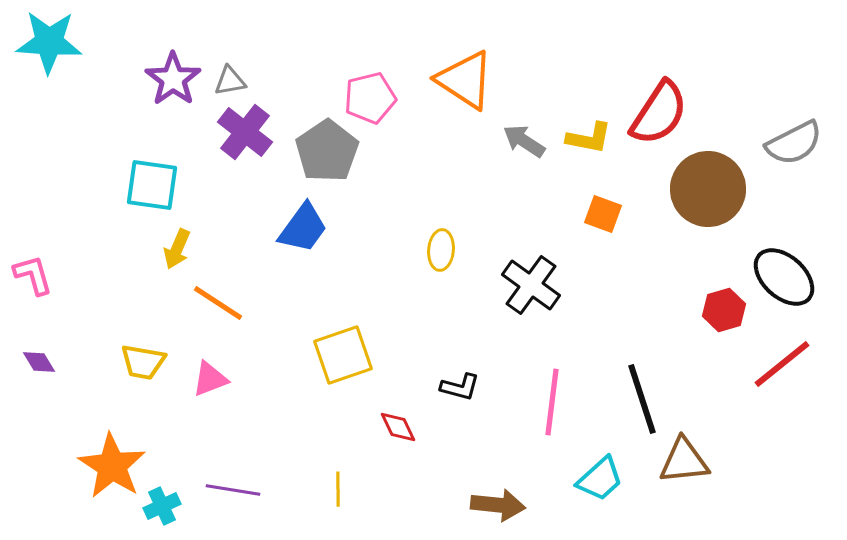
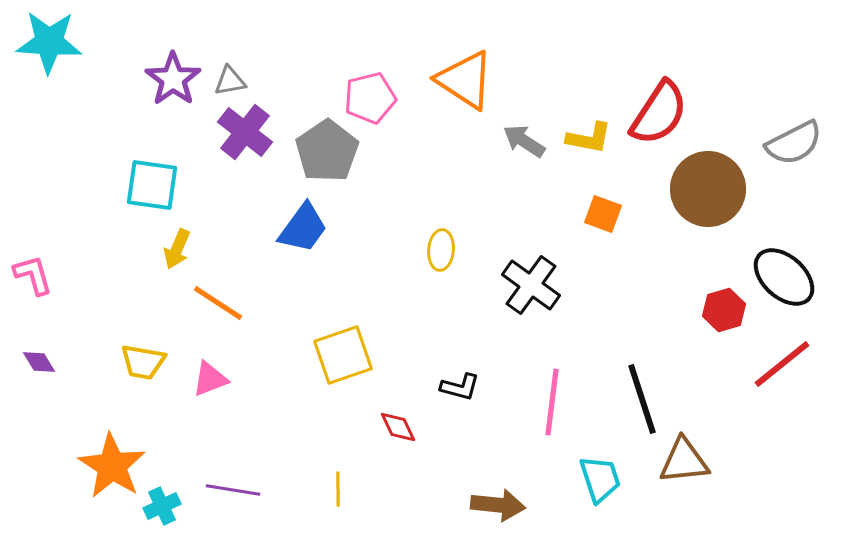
cyan trapezoid: rotated 66 degrees counterclockwise
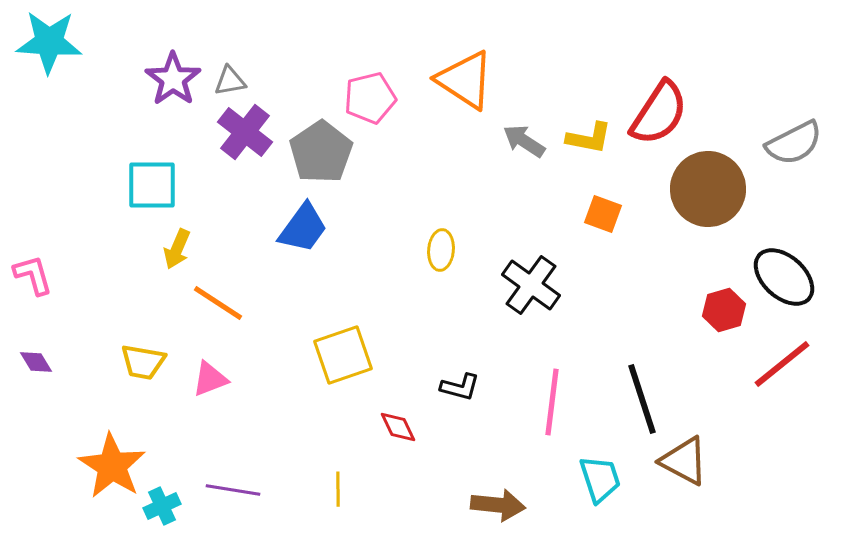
gray pentagon: moved 6 px left, 1 px down
cyan square: rotated 8 degrees counterclockwise
purple diamond: moved 3 px left
brown triangle: rotated 34 degrees clockwise
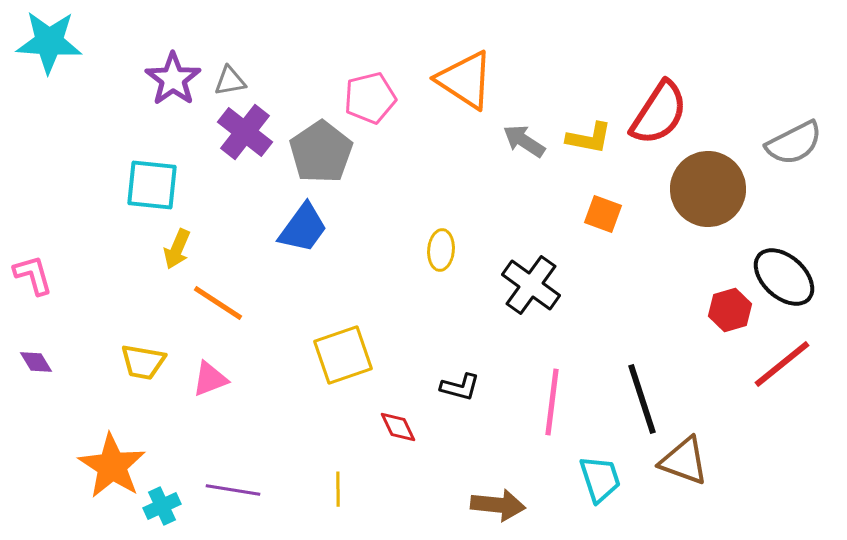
cyan square: rotated 6 degrees clockwise
red hexagon: moved 6 px right
brown triangle: rotated 8 degrees counterclockwise
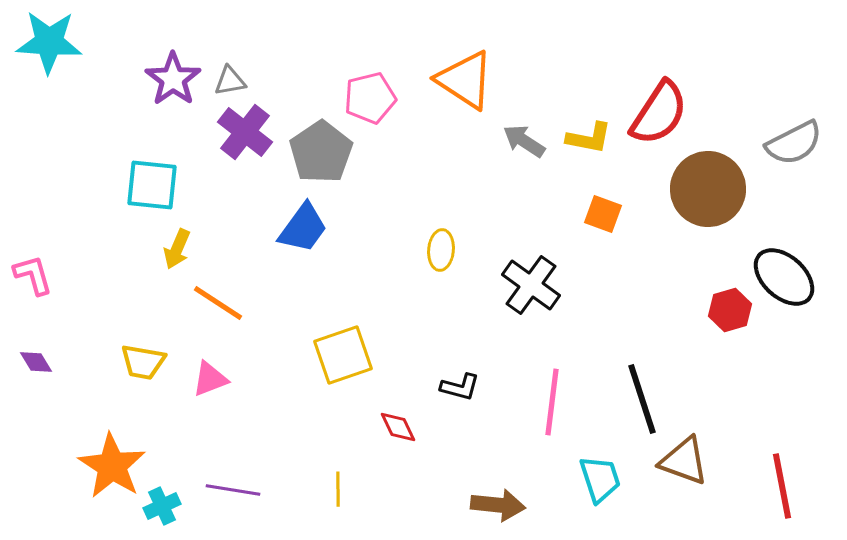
red line: moved 122 px down; rotated 62 degrees counterclockwise
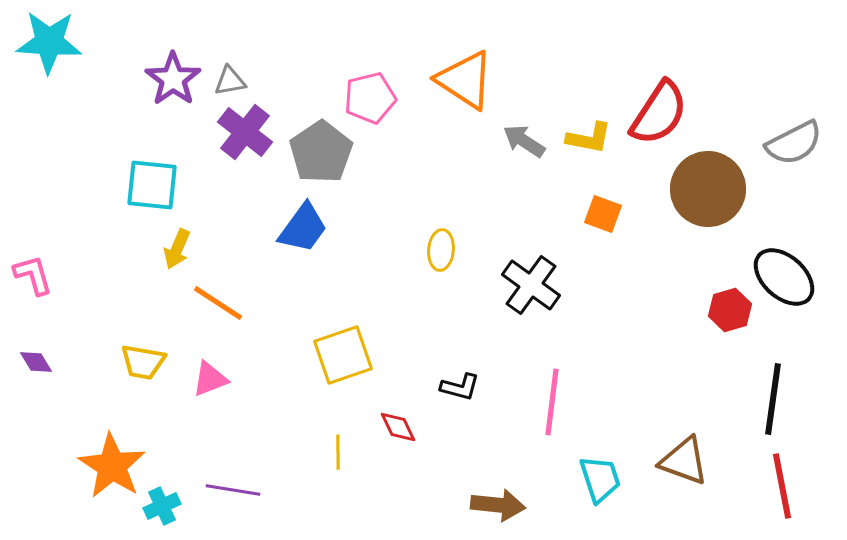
black line: moved 131 px right; rotated 26 degrees clockwise
yellow line: moved 37 px up
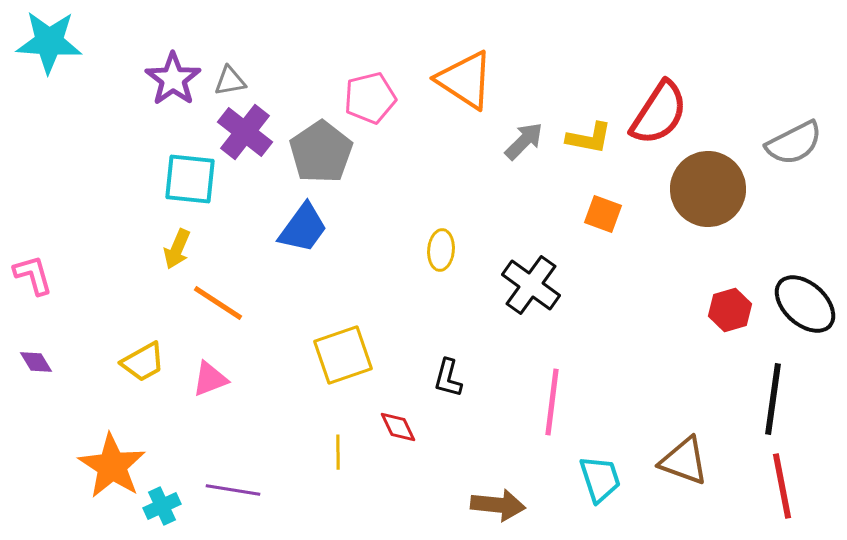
gray arrow: rotated 102 degrees clockwise
cyan square: moved 38 px right, 6 px up
black ellipse: moved 21 px right, 27 px down
yellow trapezoid: rotated 39 degrees counterclockwise
black L-shape: moved 12 px left, 9 px up; rotated 90 degrees clockwise
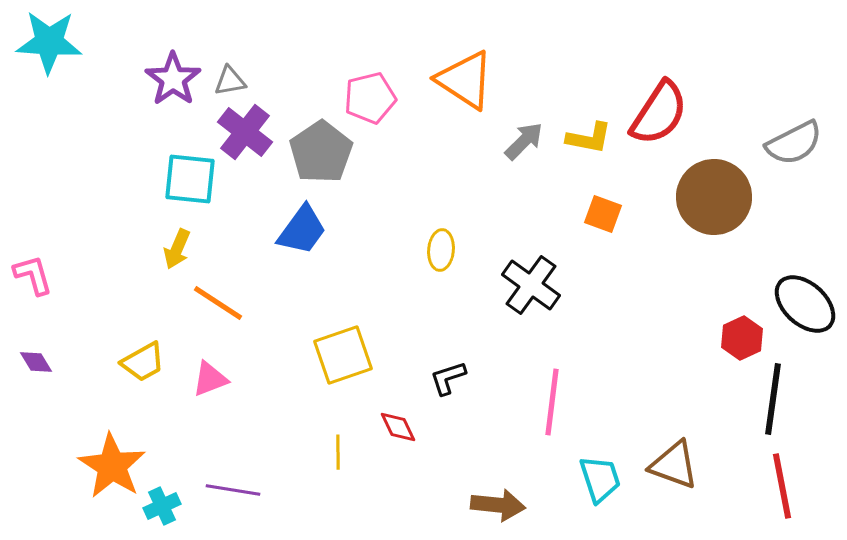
brown circle: moved 6 px right, 8 px down
blue trapezoid: moved 1 px left, 2 px down
red hexagon: moved 12 px right, 28 px down; rotated 9 degrees counterclockwise
black L-shape: rotated 57 degrees clockwise
brown triangle: moved 10 px left, 4 px down
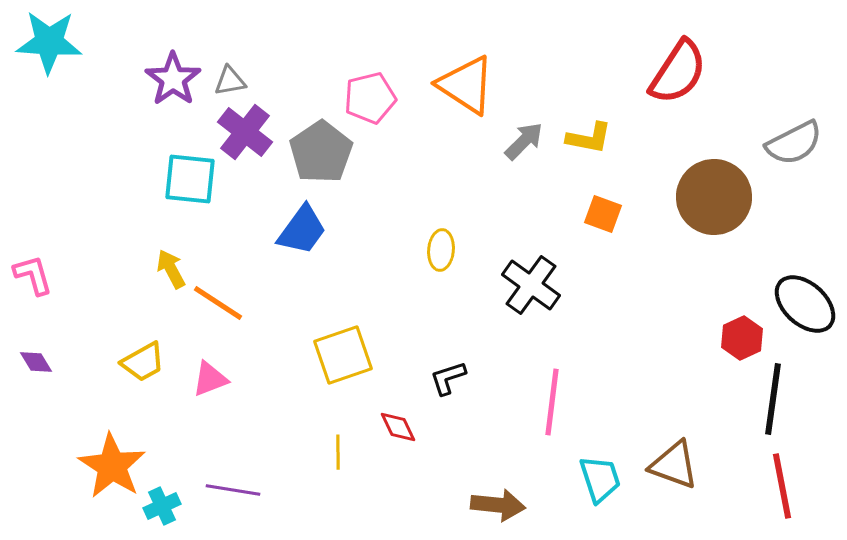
orange triangle: moved 1 px right, 5 px down
red semicircle: moved 19 px right, 41 px up
yellow arrow: moved 6 px left, 20 px down; rotated 129 degrees clockwise
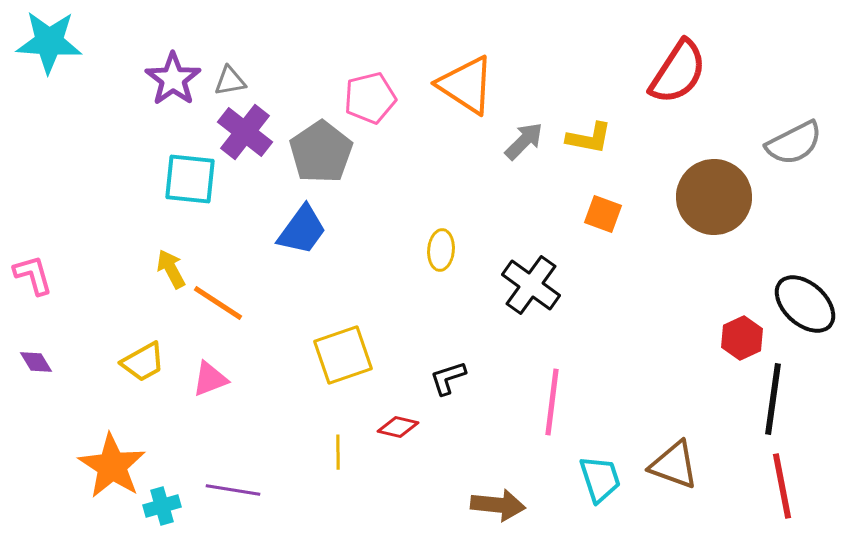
red diamond: rotated 51 degrees counterclockwise
cyan cross: rotated 9 degrees clockwise
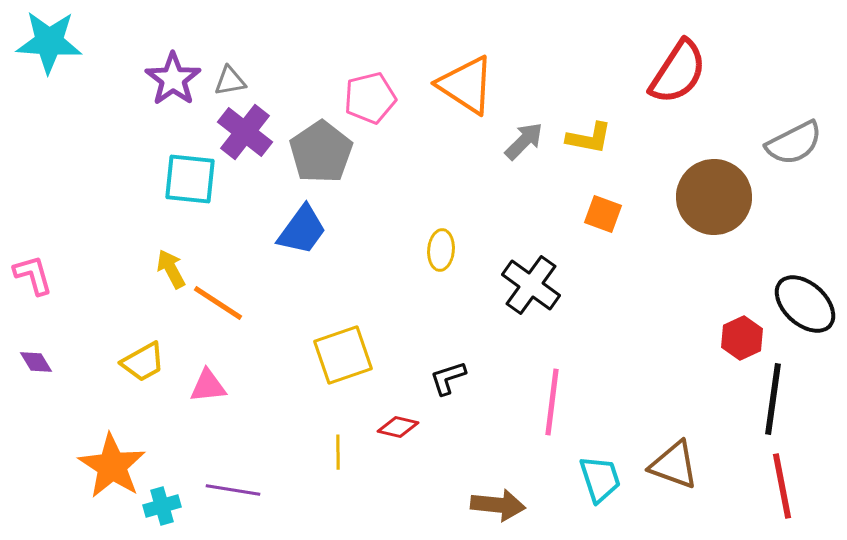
pink triangle: moved 2 px left, 7 px down; rotated 15 degrees clockwise
